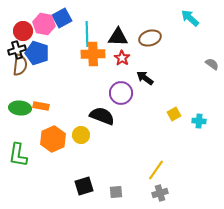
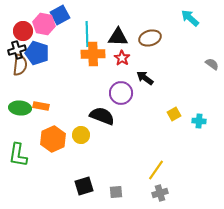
blue square: moved 2 px left, 3 px up
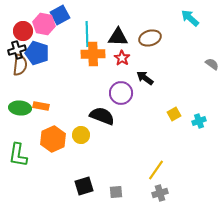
cyan cross: rotated 24 degrees counterclockwise
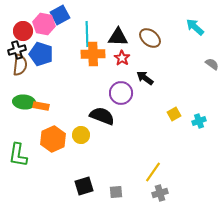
cyan arrow: moved 5 px right, 9 px down
brown ellipse: rotated 55 degrees clockwise
blue pentagon: moved 4 px right, 1 px down
green ellipse: moved 4 px right, 6 px up
yellow line: moved 3 px left, 2 px down
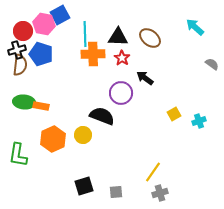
cyan line: moved 2 px left
yellow circle: moved 2 px right
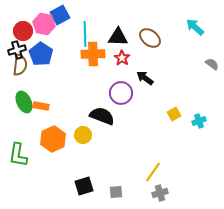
blue pentagon: rotated 15 degrees clockwise
green ellipse: rotated 60 degrees clockwise
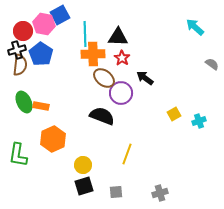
brown ellipse: moved 46 px left, 40 px down
yellow circle: moved 30 px down
yellow line: moved 26 px left, 18 px up; rotated 15 degrees counterclockwise
